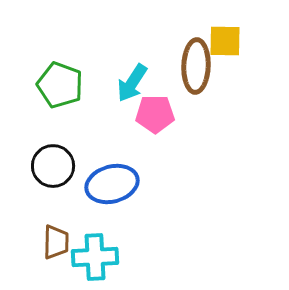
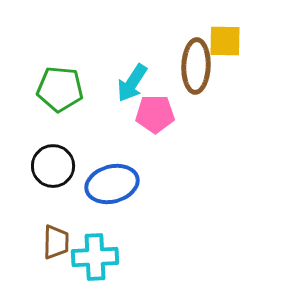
green pentagon: moved 4 px down; rotated 15 degrees counterclockwise
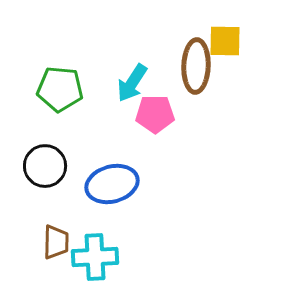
black circle: moved 8 px left
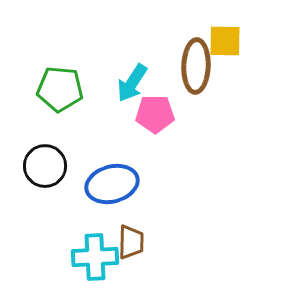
brown trapezoid: moved 75 px right
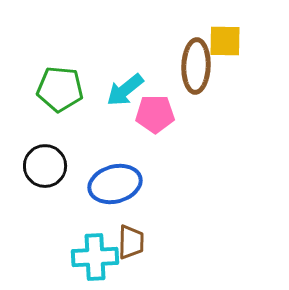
cyan arrow: moved 7 px left, 7 px down; rotated 18 degrees clockwise
blue ellipse: moved 3 px right
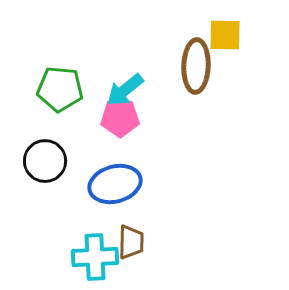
yellow square: moved 6 px up
pink pentagon: moved 35 px left, 4 px down
black circle: moved 5 px up
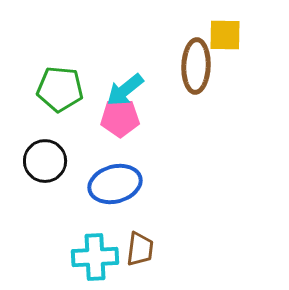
brown trapezoid: moved 9 px right, 7 px down; rotated 6 degrees clockwise
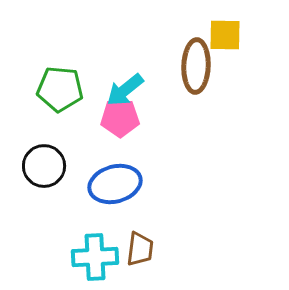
black circle: moved 1 px left, 5 px down
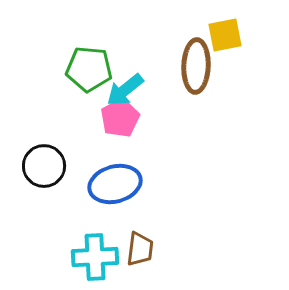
yellow square: rotated 12 degrees counterclockwise
green pentagon: moved 29 px right, 20 px up
pink pentagon: rotated 27 degrees counterclockwise
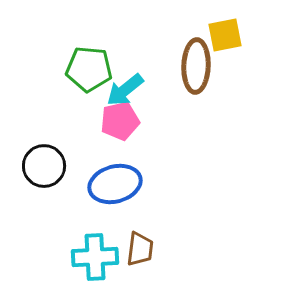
pink pentagon: moved 3 px down; rotated 15 degrees clockwise
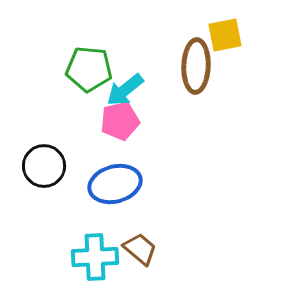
brown trapezoid: rotated 57 degrees counterclockwise
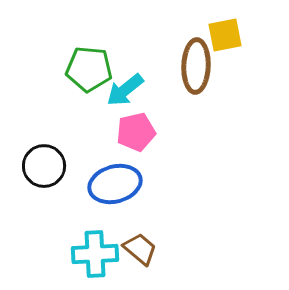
pink pentagon: moved 16 px right, 11 px down
cyan cross: moved 3 px up
